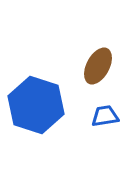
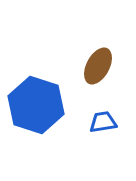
blue trapezoid: moved 2 px left, 6 px down
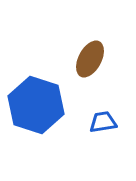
brown ellipse: moved 8 px left, 7 px up
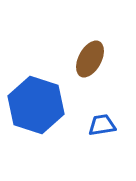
blue trapezoid: moved 1 px left, 3 px down
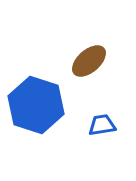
brown ellipse: moved 1 px left, 2 px down; rotated 21 degrees clockwise
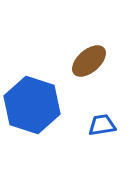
blue hexagon: moved 4 px left
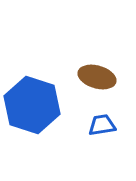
brown ellipse: moved 8 px right, 16 px down; rotated 57 degrees clockwise
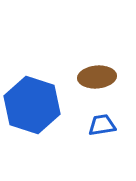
brown ellipse: rotated 21 degrees counterclockwise
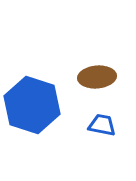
blue trapezoid: rotated 20 degrees clockwise
